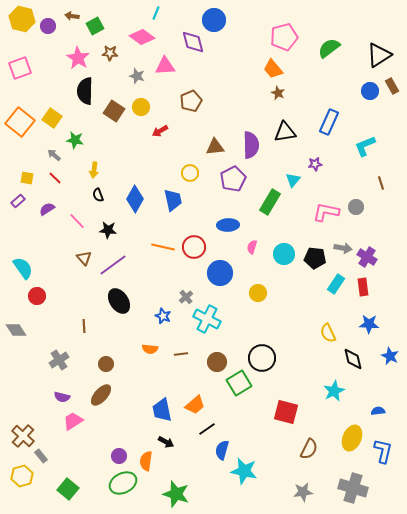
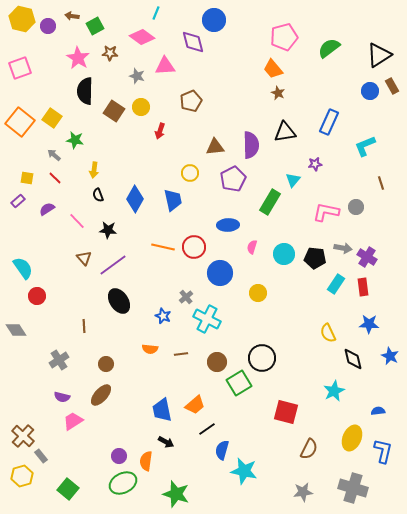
red arrow at (160, 131): rotated 42 degrees counterclockwise
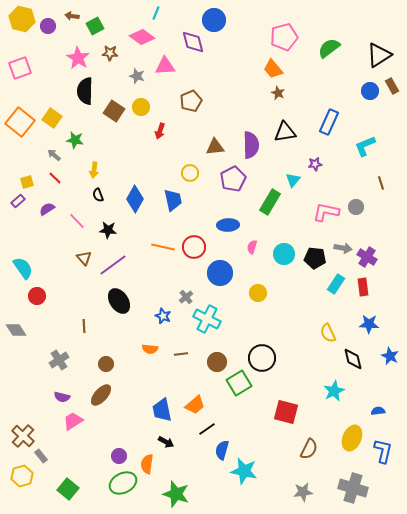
yellow square at (27, 178): moved 4 px down; rotated 24 degrees counterclockwise
orange semicircle at (146, 461): moved 1 px right, 3 px down
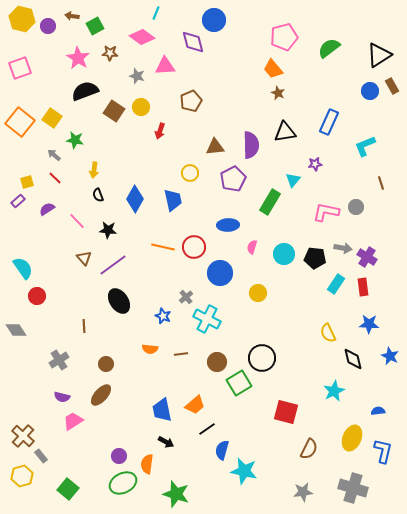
black semicircle at (85, 91): rotated 68 degrees clockwise
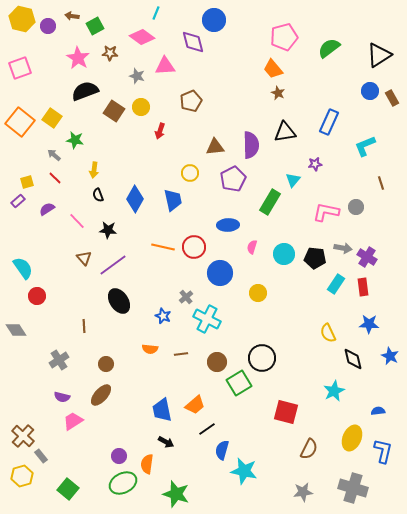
brown rectangle at (392, 86): moved 12 px down
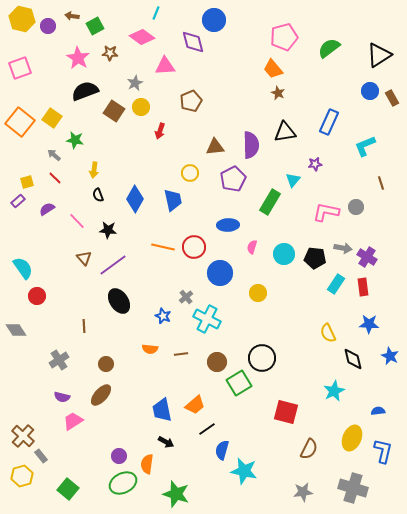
gray star at (137, 76): moved 2 px left, 7 px down; rotated 28 degrees clockwise
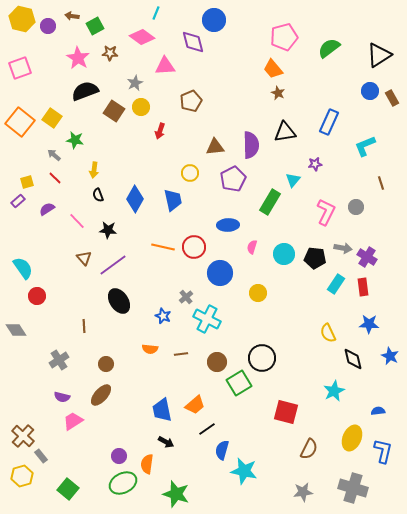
pink L-shape at (326, 212): rotated 104 degrees clockwise
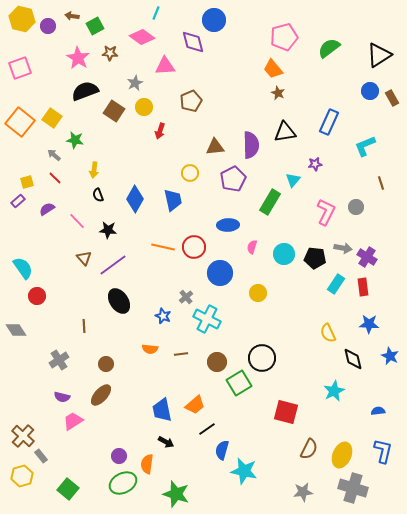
yellow circle at (141, 107): moved 3 px right
yellow ellipse at (352, 438): moved 10 px left, 17 px down
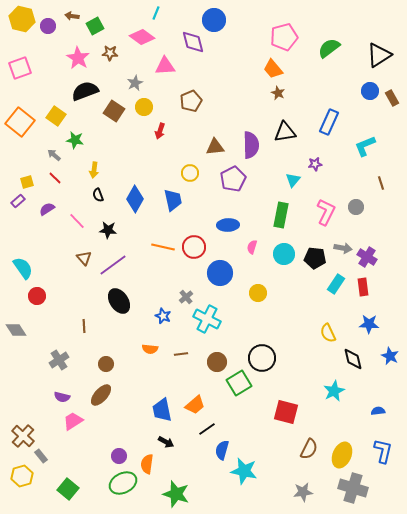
yellow square at (52, 118): moved 4 px right, 2 px up
green rectangle at (270, 202): moved 11 px right, 13 px down; rotated 20 degrees counterclockwise
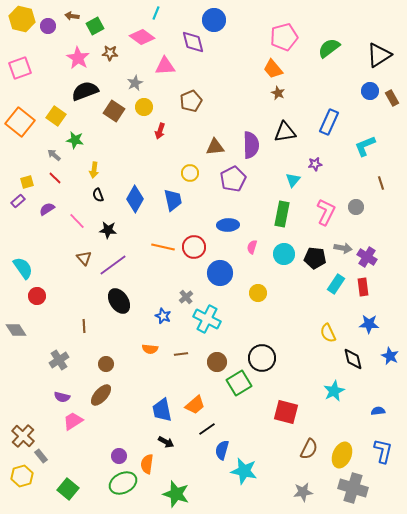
green rectangle at (281, 215): moved 1 px right, 1 px up
